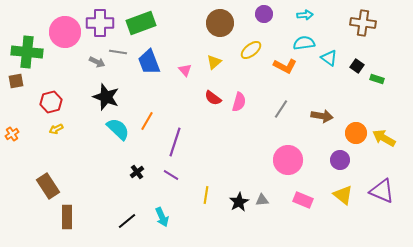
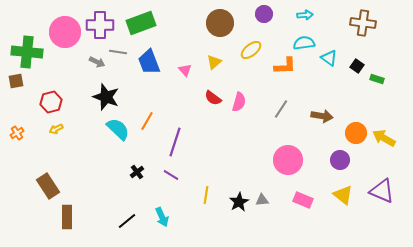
purple cross at (100, 23): moved 2 px down
orange L-shape at (285, 66): rotated 30 degrees counterclockwise
orange cross at (12, 134): moved 5 px right, 1 px up
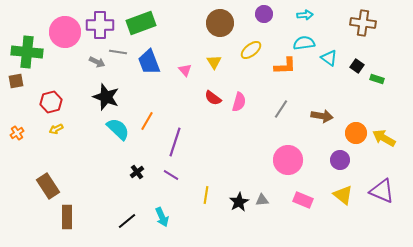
yellow triangle at (214, 62): rotated 21 degrees counterclockwise
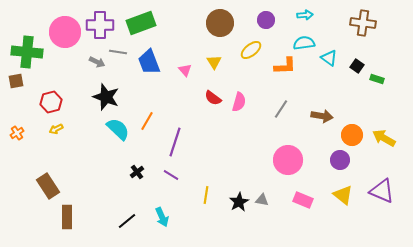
purple circle at (264, 14): moved 2 px right, 6 px down
orange circle at (356, 133): moved 4 px left, 2 px down
gray triangle at (262, 200): rotated 16 degrees clockwise
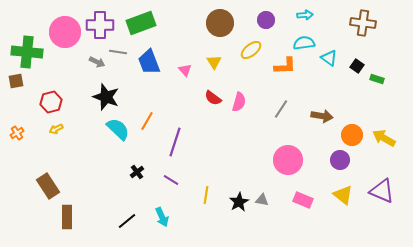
purple line at (171, 175): moved 5 px down
